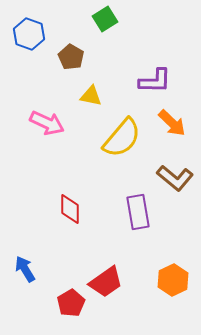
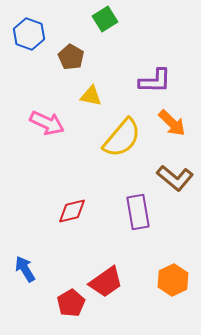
red diamond: moved 2 px right, 2 px down; rotated 76 degrees clockwise
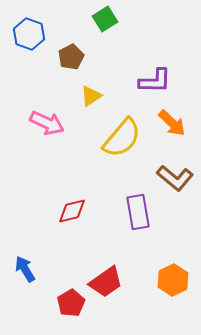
brown pentagon: rotated 15 degrees clockwise
yellow triangle: rotated 45 degrees counterclockwise
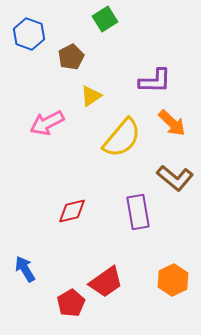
pink arrow: rotated 128 degrees clockwise
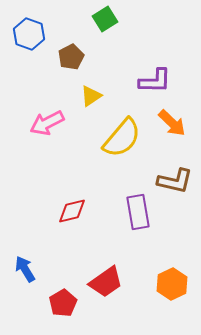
brown L-shape: moved 3 px down; rotated 27 degrees counterclockwise
orange hexagon: moved 1 px left, 4 px down
red pentagon: moved 8 px left
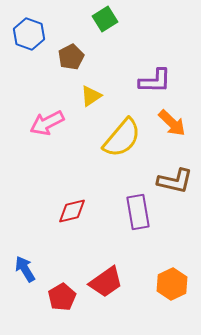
red pentagon: moved 1 px left, 6 px up
